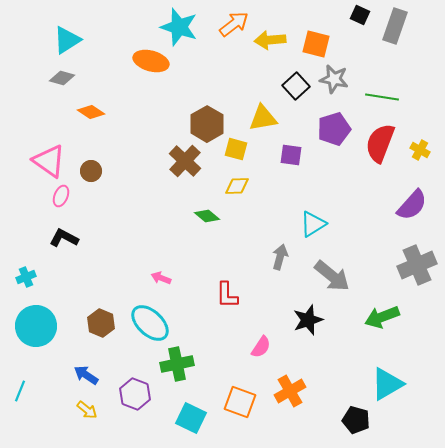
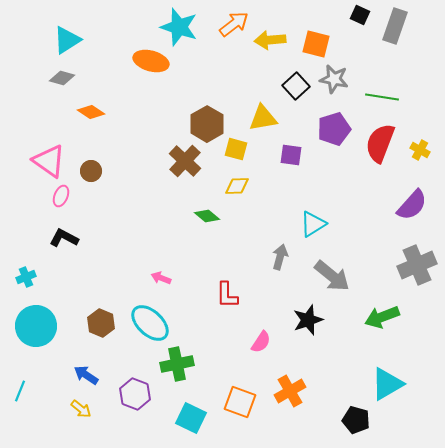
pink semicircle at (261, 347): moved 5 px up
yellow arrow at (87, 410): moved 6 px left, 1 px up
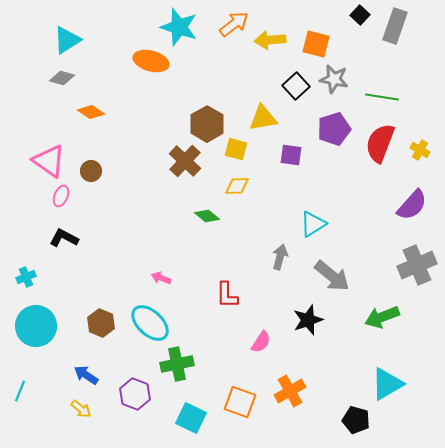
black square at (360, 15): rotated 18 degrees clockwise
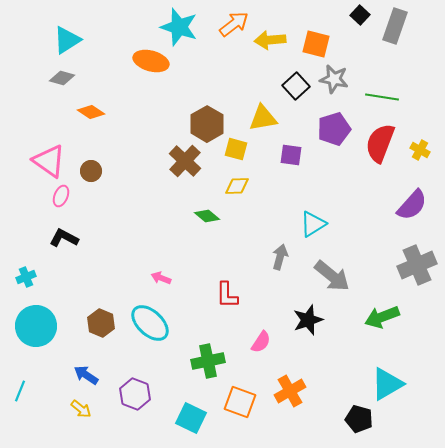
green cross at (177, 364): moved 31 px right, 3 px up
black pentagon at (356, 420): moved 3 px right, 1 px up
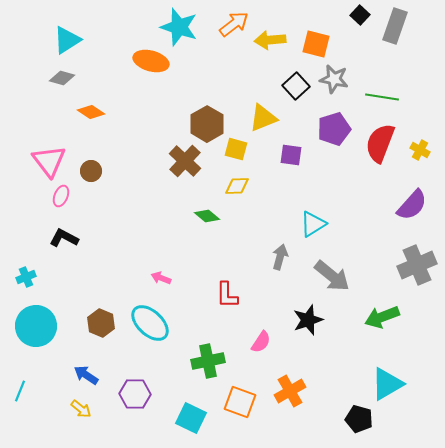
yellow triangle at (263, 118): rotated 12 degrees counterclockwise
pink triangle at (49, 161): rotated 18 degrees clockwise
purple hexagon at (135, 394): rotated 20 degrees counterclockwise
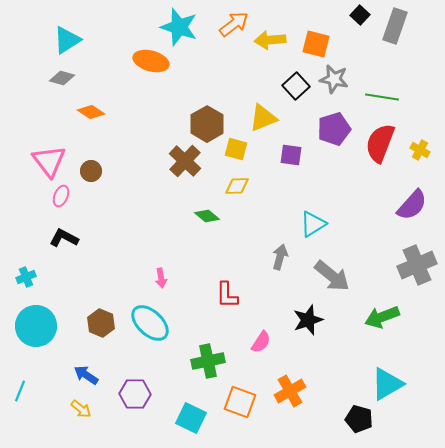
pink arrow at (161, 278): rotated 120 degrees counterclockwise
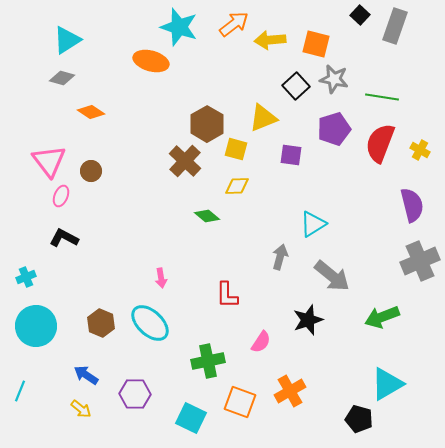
purple semicircle at (412, 205): rotated 56 degrees counterclockwise
gray cross at (417, 265): moved 3 px right, 4 px up
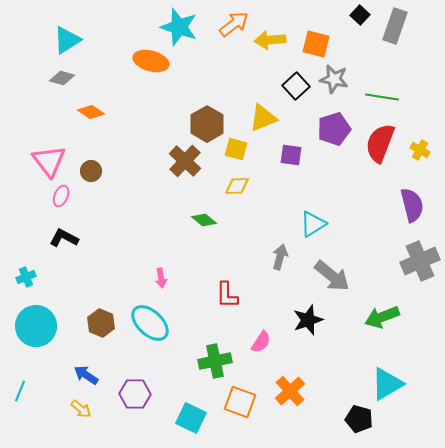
green diamond at (207, 216): moved 3 px left, 4 px down
green cross at (208, 361): moved 7 px right
orange cross at (290, 391): rotated 12 degrees counterclockwise
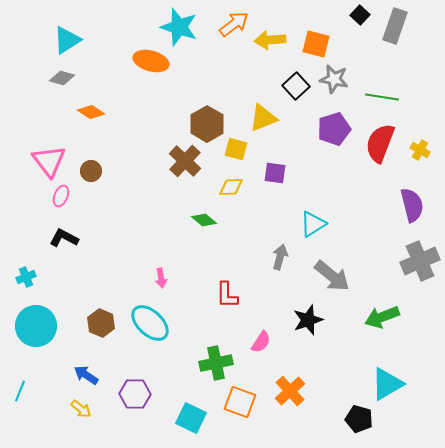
purple square at (291, 155): moved 16 px left, 18 px down
yellow diamond at (237, 186): moved 6 px left, 1 px down
green cross at (215, 361): moved 1 px right, 2 px down
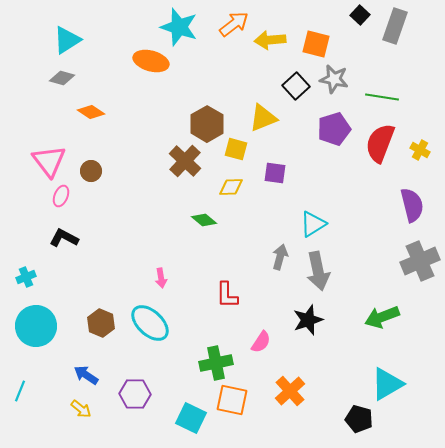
gray arrow at (332, 276): moved 14 px left, 5 px up; rotated 39 degrees clockwise
orange square at (240, 402): moved 8 px left, 2 px up; rotated 8 degrees counterclockwise
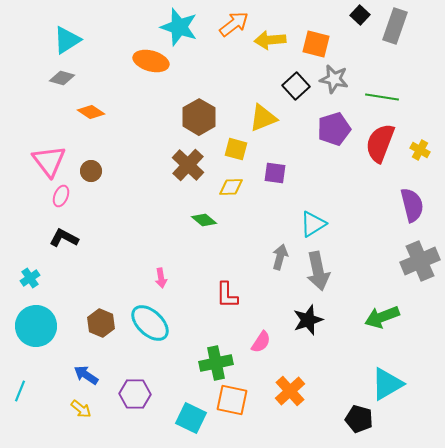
brown hexagon at (207, 124): moved 8 px left, 7 px up
brown cross at (185, 161): moved 3 px right, 4 px down
cyan cross at (26, 277): moved 4 px right, 1 px down; rotated 12 degrees counterclockwise
